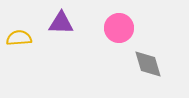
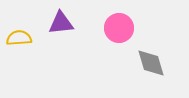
purple triangle: rotated 8 degrees counterclockwise
gray diamond: moved 3 px right, 1 px up
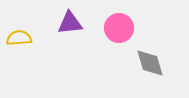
purple triangle: moved 9 px right
gray diamond: moved 1 px left
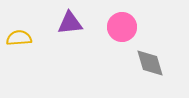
pink circle: moved 3 px right, 1 px up
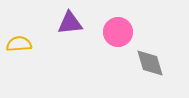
pink circle: moved 4 px left, 5 px down
yellow semicircle: moved 6 px down
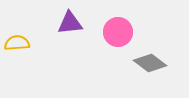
yellow semicircle: moved 2 px left, 1 px up
gray diamond: rotated 36 degrees counterclockwise
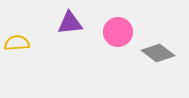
gray diamond: moved 8 px right, 10 px up
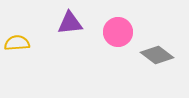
gray diamond: moved 1 px left, 2 px down
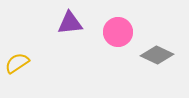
yellow semicircle: moved 20 px down; rotated 30 degrees counterclockwise
gray diamond: rotated 12 degrees counterclockwise
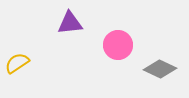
pink circle: moved 13 px down
gray diamond: moved 3 px right, 14 px down
